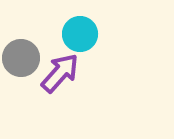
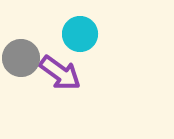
purple arrow: rotated 84 degrees clockwise
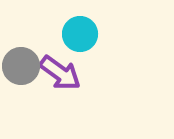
gray circle: moved 8 px down
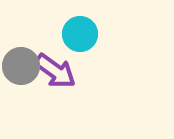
purple arrow: moved 5 px left, 2 px up
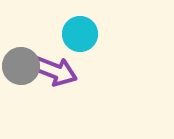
purple arrow: rotated 15 degrees counterclockwise
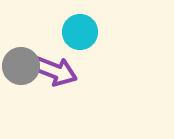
cyan circle: moved 2 px up
